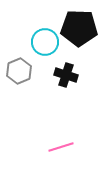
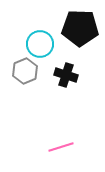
black pentagon: moved 1 px right
cyan circle: moved 5 px left, 2 px down
gray hexagon: moved 6 px right
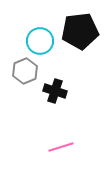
black pentagon: moved 3 px down; rotated 9 degrees counterclockwise
cyan circle: moved 3 px up
black cross: moved 11 px left, 16 px down
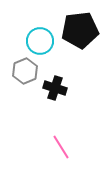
black pentagon: moved 1 px up
black cross: moved 3 px up
pink line: rotated 75 degrees clockwise
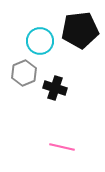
gray hexagon: moved 1 px left, 2 px down
pink line: moved 1 px right; rotated 45 degrees counterclockwise
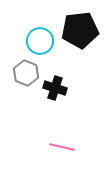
gray hexagon: moved 2 px right; rotated 15 degrees counterclockwise
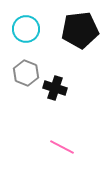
cyan circle: moved 14 px left, 12 px up
pink line: rotated 15 degrees clockwise
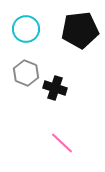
pink line: moved 4 px up; rotated 15 degrees clockwise
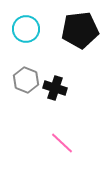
gray hexagon: moved 7 px down
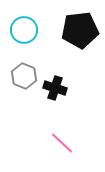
cyan circle: moved 2 px left, 1 px down
gray hexagon: moved 2 px left, 4 px up
